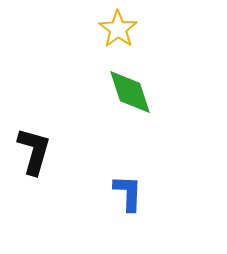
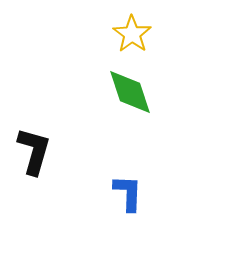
yellow star: moved 14 px right, 5 px down
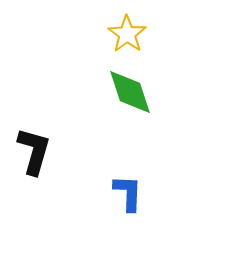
yellow star: moved 5 px left
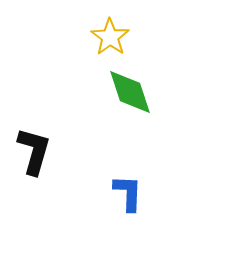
yellow star: moved 17 px left, 3 px down
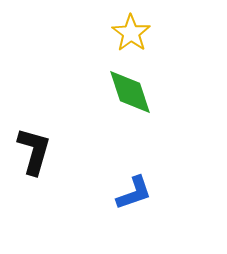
yellow star: moved 21 px right, 4 px up
blue L-shape: moved 6 px right; rotated 69 degrees clockwise
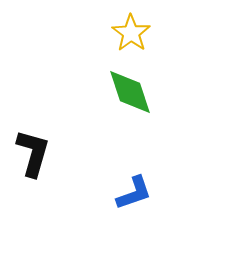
black L-shape: moved 1 px left, 2 px down
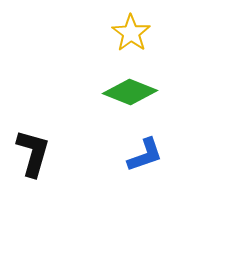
green diamond: rotated 50 degrees counterclockwise
blue L-shape: moved 11 px right, 38 px up
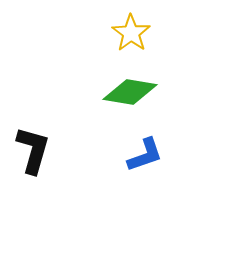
green diamond: rotated 12 degrees counterclockwise
black L-shape: moved 3 px up
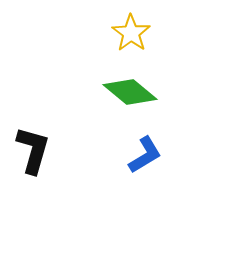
green diamond: rotated 30 degrees clockwise
blue L-shape: rotated 12 degrees counterclockwise
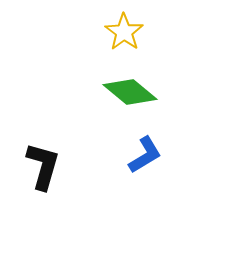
yellow star: moved 7 px left, 1 px up
black L-shape: moved 10 px right, 16 px down
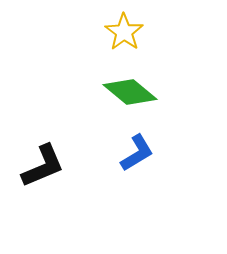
blue L-shape: moved 8 px left, 2 px up
black L-shape: rotated 51 degrees clockwise
